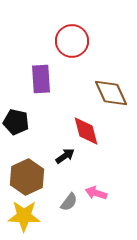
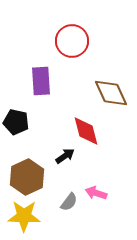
purple rectangle: moved 2 px down
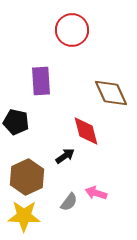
red circle: moved 11 px up
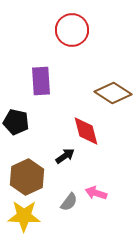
brown diamond: moved 2 px right; rotated 33 degrees counterclockwise
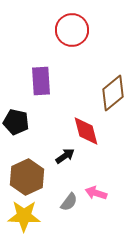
brown diamond: rotated 72 degrees counterclockwise
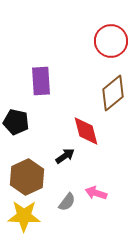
red circle: moved 39 px right, 11 px down
gray semicircle: moved 2 px left
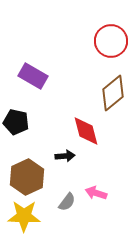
purple rectangle: moved 8 px left, 5 px up; rotated 56 degrees counterclockwise
black arrow: rotated 30 degrees clockwise
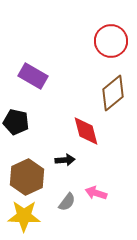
black arrow: moved 4 px down
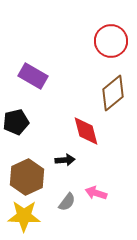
black pentagon: rotated 25 degrees counterclockwise
